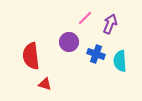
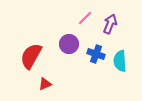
purple circle: moved 2 px down
red semicircle: rotated 36 degrees clockwise
red triangle: rotated 40 degrees counterclockwise
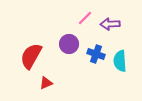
purple arrow: rotated 114 degrees counterclockwise
red triangle: moved 1 px right, 1 px up
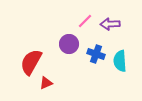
pink line: moved 3 px down
red semicircle: moved 6 px down
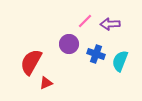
cyan semicircle: rotated 25 degrees clockwise
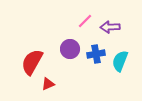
purple arrow: moved 3 px down
purple circle: moved 1 px right, 5 px down
blue cross: rotated 30 degrees counterclockwise
red semicircle: moved 1 px right
red triangle: moved 2 px right, 1 px down
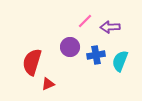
purple circle: moved 2 px up
blue cross: moved 1 px down
red semicircle: rotated 12 degrees counterclockwise
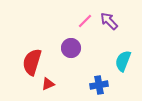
purple arrow: moved 1 px left, 6 px up; rotated 48 degrees clockwise
purple circle: moved 1 px right, 1 px down
blue cross: moved 3 px right, 30 px down
cyan semicircle: moved 3 px right
